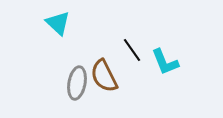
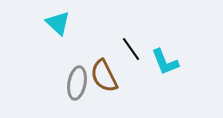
black line: moved 1 px left, 1 px up
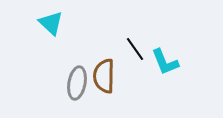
cyan triangle: moved 7 px left
black line: moved 4 px right
brown semicircle: rotated 28 degrees clockwise
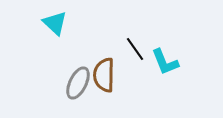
cyan triangle: moved 4 px right
brown semicircle: moved 1 px up
gray ellipse: moved 1 px right; rotated 16 degrees clockwise
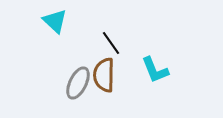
cyan triangle: moved 2 px up
black line: moved 24 px left, 6 px up
cyan L-shape: moved 10 px left, 8 px down
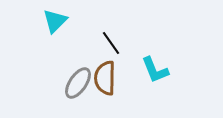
cyan triangle: rotated 32 degrees clockwise
brown semicircle: moved 1 px right, 3 px down
gray ellipse: rotated 8 degrees clockwise
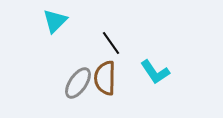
cyan L-shape: moved 2 px down; rotated 12 degrees counterclockwise
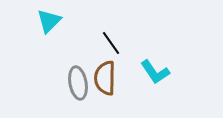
cyan triangle: moved 6 px left
gray ellipse: rotated 44 degrees counterclockwise
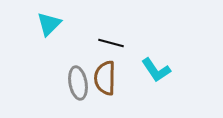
cyan triangle: moved 3 px down
black line: rotated 40 degrees counterclockwise
cyan L-shape: moved 1 px right, 2 px up
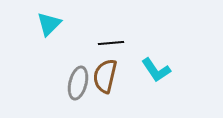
black line: rotated 20 degrees counterclockwise
brown semicircle: moved 2 px up; rotated 12 degrees clockwise
gray ellipse: rotated 24 degrees clockwise
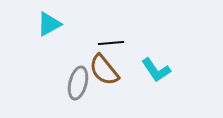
cyan triangle: rotated 16 degrees clockwise
brown semicircle: moved 1 px left, 6 px up; rotated 52 degrees counterclockwise
